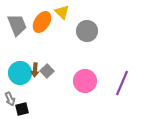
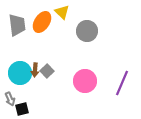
gray trapezoid: rotated 15 degrees clockwise
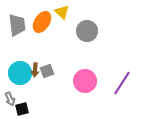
gray square: rotated 24 degrees clockwise
purple line: rotated 10 degrees clockwise
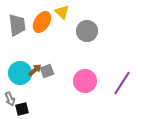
brown arrow: rotated 136 degrees counterclockwise
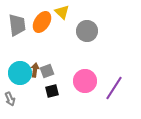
brown arrow: rotated 40 degrees counterclockwise
purple line: moved 8 px left, 5 px down
black square: moved 30 px right, 18 px up
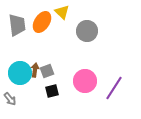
gray arrow: rotated 16 degrees counterclockwise
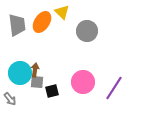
gray square: moved 10 px left, 11 px down; rotated 24 degrees clockwise
pink circle: moved 2 px left, 1 px down
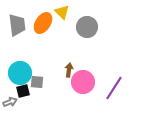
orange ellipse: moved 1 px right, 1 px down
gray circle: moved 4 px up
brown arrow: moved 34 px right
black square: moved 29 px left
gray arrow: moved 3 px down; rotated 72 degrees counterclockwise
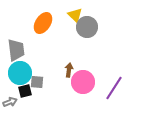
yellow triangle: moved 13 px right, 3 px down
gray trapezoid: moved 1 px left, 25 px down
black square: moved 2 px right
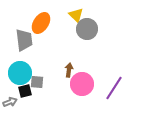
yellow triangle: moved 1 px right
orange ellipse: moved 2 px left
gray circle: moved 2 px down
gray trapezoid: moved 8 px right, 10 px up
pink circle: moved 1 px left, 2 px down
